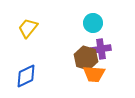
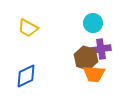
yellow trapezoid: rotated 100 degrees counterclockwise
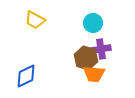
yellow trapezoid: moved 7 px right, 8 px up
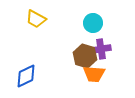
yellow trapezoid: moved 1 px right, 1 px up
brown hexagon: moved 1 px left, 2 px up
